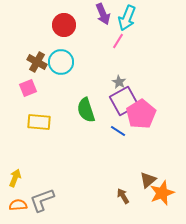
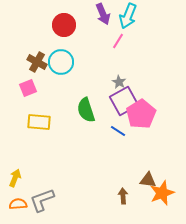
cyan arrow: moved 1 px right, 2 px up
brown triangle: rotated 48 degrees clockwise
brown arrow: rotated 28 degrees clockwise
orange semicircle: moved 1 px up
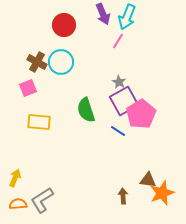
cyan arrow: moved 1 px left, 1 px down
gray L-shape: rotated 12 degrees counterclockwise
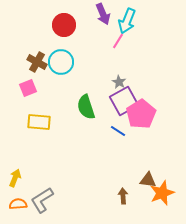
cyan arrow: moved 4 px down
green semicircle: moved 3 px up
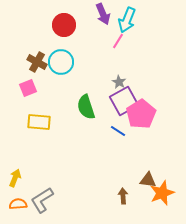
cyan arrow: moved 1 px up
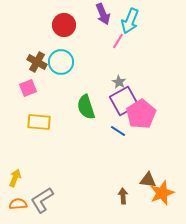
cyan arrow: moved 3 px right, 1 px down
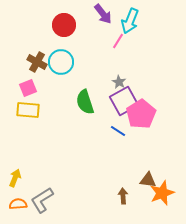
purple arrow: rotated 15 degrees counterclockwise
green semicircle: moved 1 px left, 5 px up
yellow rectangle: moved 11 px left, 12 px up
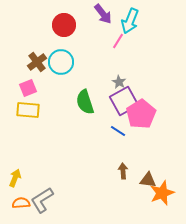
brown cross: rotated 24 degrees clockwise
brown arrow: moved 25 px up
orange semicircle: moved 3 px right, 1 px up
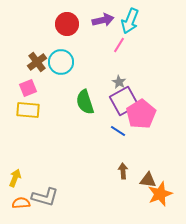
purple arrow: moved 6 px down; rotated 65 degrees counterclockwise
red circle: moved 3 px right, 1 px up
pink line: moved 1 px right, 4 px down
orange star: moved 2 px left, 1 px down
gray L-shape: moved 3 px right, 3 px up; rotated 132 degrees counterclockwise
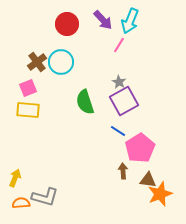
purple arrow: rotated 60 degrees clockwise
pink pentagon: moved 1 px left, 34 px down
